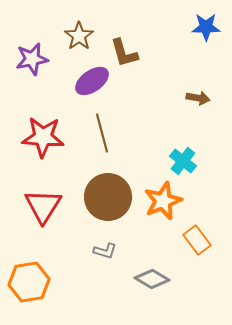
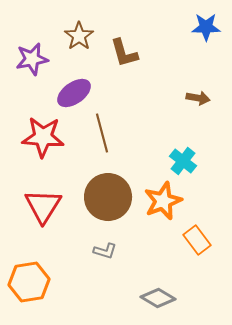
purple ellipse: moved 18 px left, 12 px down
gray diamond: moved 6 px right, 19 px down
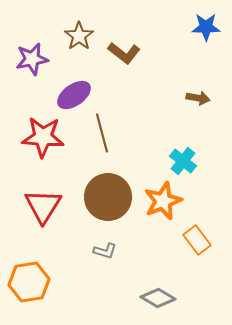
brown L-shape: rotated 36 degrees counterclockwise
purple ellipse: moved 2 px down
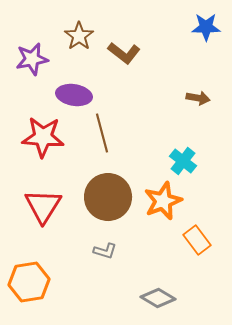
purple ellipse: rotated 44 degrees clockwise
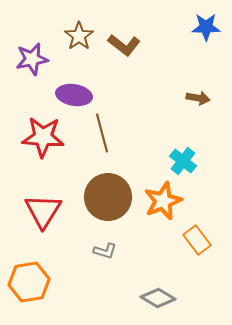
brown L-shape: moved 8 px up
red triangle: moved 5 px down
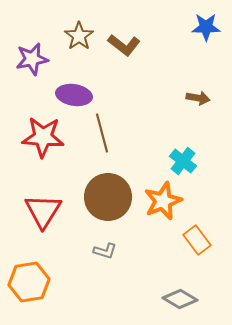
gray diamond: moved 22 px right, 1 px down
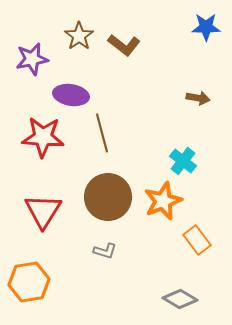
purple ellipse: moved 3 px left
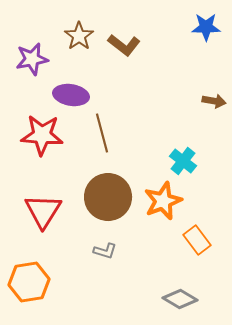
brown arrow: moved 16 px right, 3 px down
red star: moved 1 px left, 2 px up
